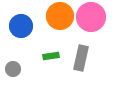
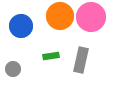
gray rectangle: moved 2 px down
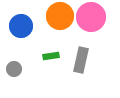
gray circle: moved 1 px right
